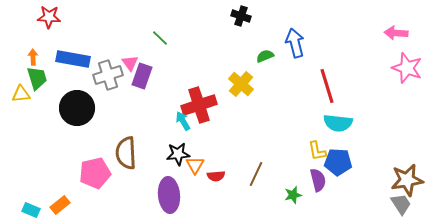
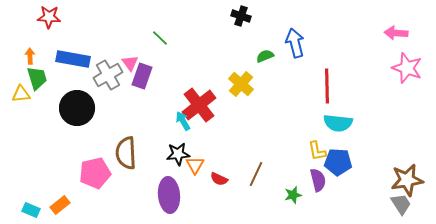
orange arrow: moved 3 px left, 1 px up
gray cross: rotated 12 degrees counterclockwise
red line: rotated 16 degrees clockwise
red cross: rotated 20 degrees counterclockwise
red semicircle: moved 3 px right, 3 px down; rotated 30 degrees clockwise
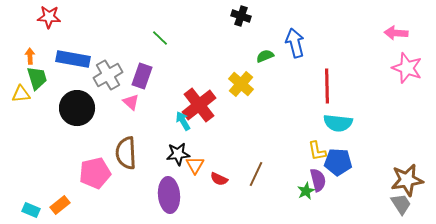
pink triangle: moved 1 px right, 39 px down; rotated 12 degrees counterclockwise
green star: moved 13 px right, 4 px up; rotated 12 degrees counterclockwise
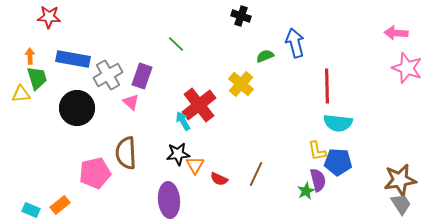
green line: moved 16 px right, 6 px down
brown star: moved 7 px left
purple ellipse: moved 5 px down
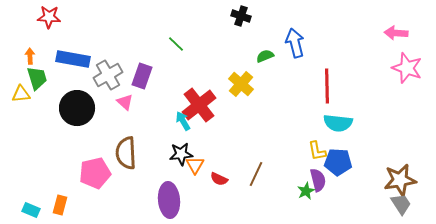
pink triangle: moved 6 px left
black star: moved 3 px right
orange rectangle: rotated 36 degrees counterclockwise
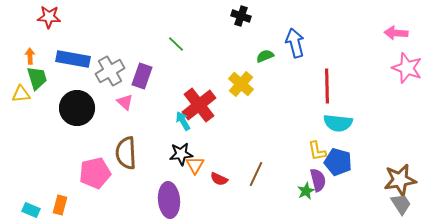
gray cross: moved 2 px right, 4 px up
blue pentagon: rotated 12 degrees clockwise
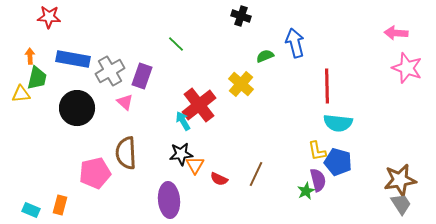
green trapezoid: rotated 30 degrees clockwise
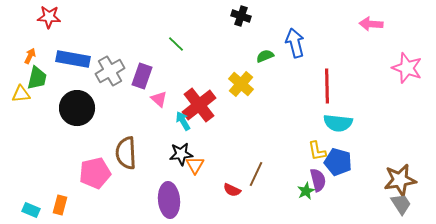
pink arrow: moved 25 px left, 9 px up
orange arrow: rotated 28 degrees clockwise
pink triangle: moved 34 px right, 3 px up
red semicircle: moved 13 px right, 11 px down
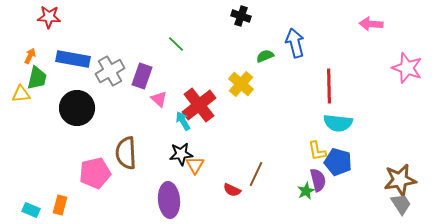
red line: moved 2 px right
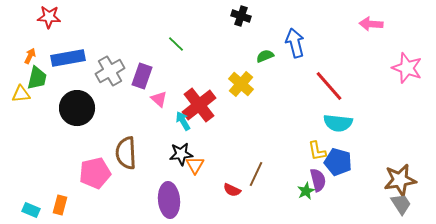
blue rectangle: moved 5 px left, 1 px up; rotated 20 degrees counterclockwise
red line: rotated 40 degrees counterclockwise
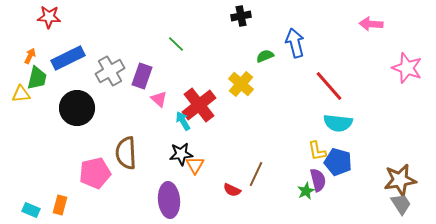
black cross: rotated 30 degrees counterclockwise
blue rectangle: rotated 16 degrees counterclockwise
